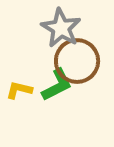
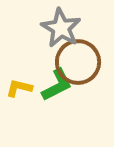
brown circle: moved 1 px right, 1 px down
yellow L-shape: moved 2 px up
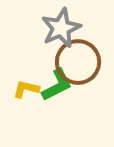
gray star: rotated 18 degrees clockwise
yellow L-shape: moved 7 px right, 1 px down
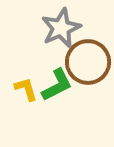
brown circle: moved 10 px right
yellow L-shape: rotated 60 degrees clockwise
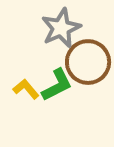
yellow L-shape: rotated 24 degrees counterclockwise
